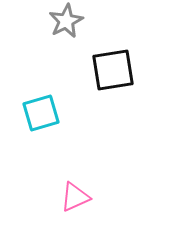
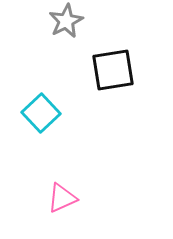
cyan square: rotated 27 degrees counterclockwise
pink triangle: moved 13 px left, 1 px down
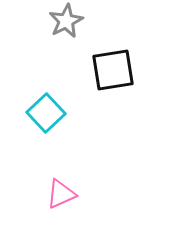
cyan square: moved 5 px right
pink triangle: moved 1 px left, 4 px up
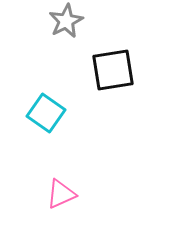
cyan square: rotated 12 degrees counterclockwise
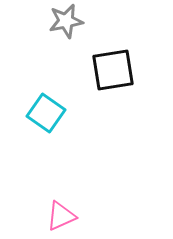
gray star: rotated 16 degrees clockwise
pink triangle: moved 22 px down
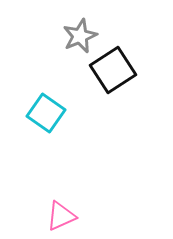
gray star: moved 14 px right, 15 px down; rotated 12 degrees counterclockwise
black square: rotated 24 degrees counterclockwise
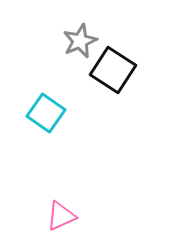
gray star: moved 5 px down
black square: rotated 24 degrees counterclockwise
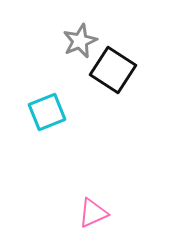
cyan square: moved 1 px right, 1 px up; rotated 33 degrees clockwise
pink triangle: moved 32 px right, 3 px up
